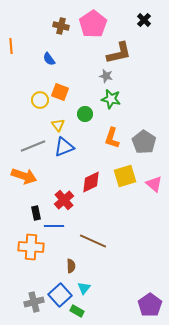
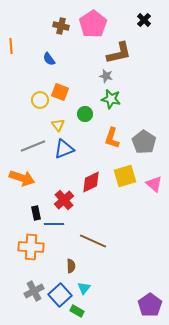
blue triangle: moved 2 px down
orange arrow: moved 2 px left, 2 px down
blue line: moved 2 px up
gray cross: moved 11 px up; rotated 12 degrees counterclockwise
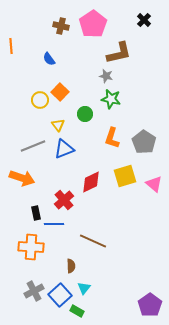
orange square: rotated 24 degrees clockwise
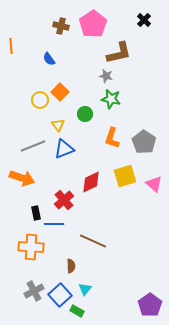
cyan triangle: moved 1 px right, 1 px down
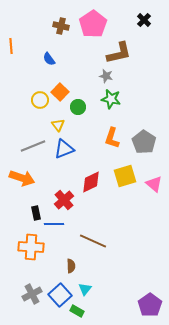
green circle: moved 7 px left, 7 px up
gray cross: moved 2 px left, 3 px down
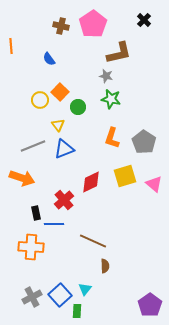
brown semicircle: moved 34 px right
gray cross: moved 3 px down
green rectangle: rotated 64 degrees clockwise
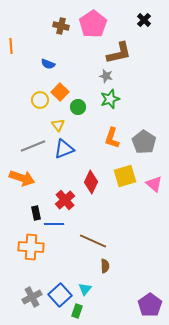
blue semicircle: moved 1 px left, 5 px down; rotated 32 degrees counterclockwise
green star: moved 1 px left; rotated 30 degrees counterclockwise
red diamond: rotated 40 degrees counterclockwise
red cross: moved 1 px right
green rectangle: rotated 16 degrees clockwise
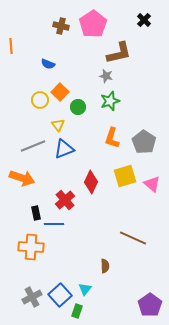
green star: moved 2 px down
pink triangle: moved 2 px left
brown line: moved 40 px right, 3 px up
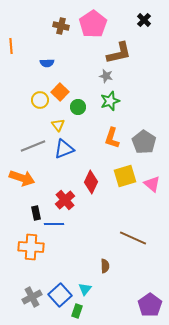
blue semicircle: moved 1 px left, 1 px up; rotated 24 degrees counterclockwise
